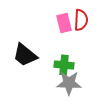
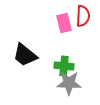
red semicircle: moved 2 px right, 4 px up
green cross: moved 1 px down
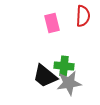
pink rectangle: moved 12 px left
black trapezoid: moved 20 px right, 21 px down
gray star: rotated 10 degrees counterclockwise
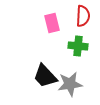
green cross: moved 14 px right, 20 px up
black trapezoid: rotated 8 degrees clockwise
gray star: moved 1 px right, 1 px down
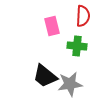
pink rectangle: moved 3 px down
green cross: moved 1 px left
black trapezoid: rotated 8 degrees counterclockwise
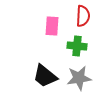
pink rectangle: rotated 18 degrees clockwise
gray star: moved 9 px right, 6 px up
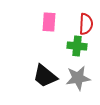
red semicircle: moved 3 px right, 8 px down
pink rectangle: moved 3 px left, 4 px up
gray star: moved 1 px left
